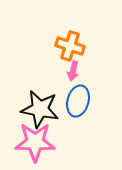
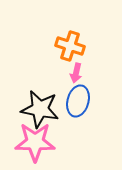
pink arrow: moved 3 px right, 2 px down
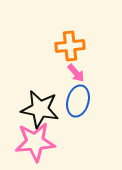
orange cross: rotated 24 degrees counterclockwise
pink arrow: rotated 54 degrees counterclockwise
pink star: rotated 6 degrees counterclockwise
